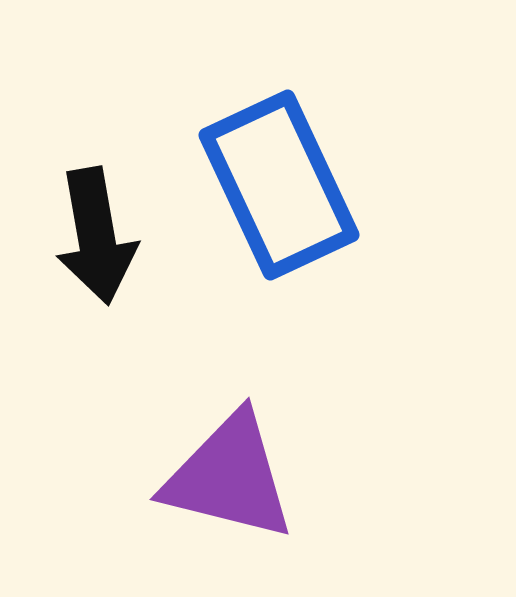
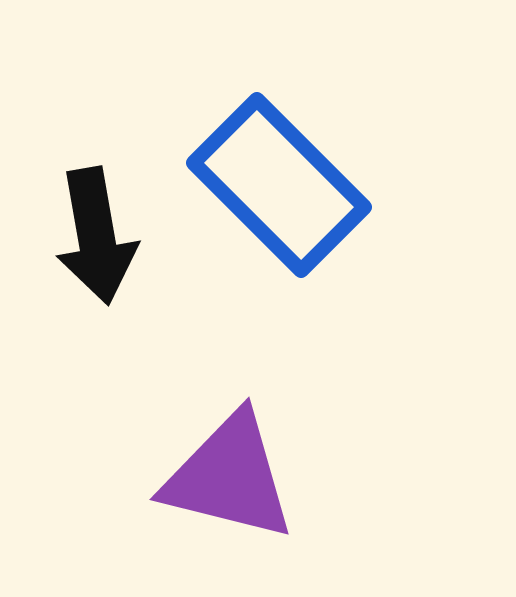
blue rectangle: rotated 20 degrees counterclockwise
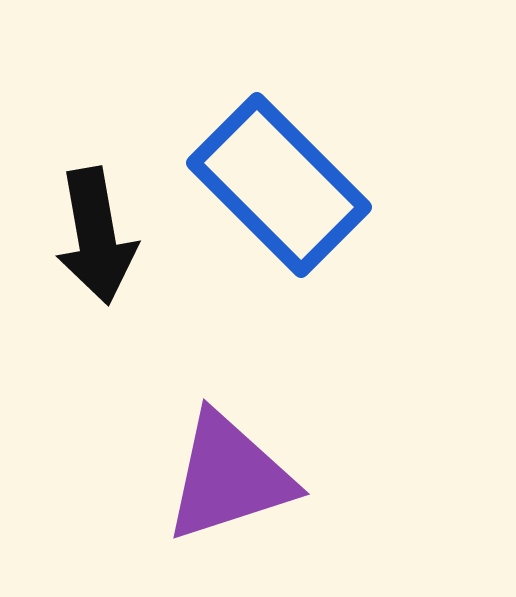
purple triangle: rotated 32 degrees counterclockwise
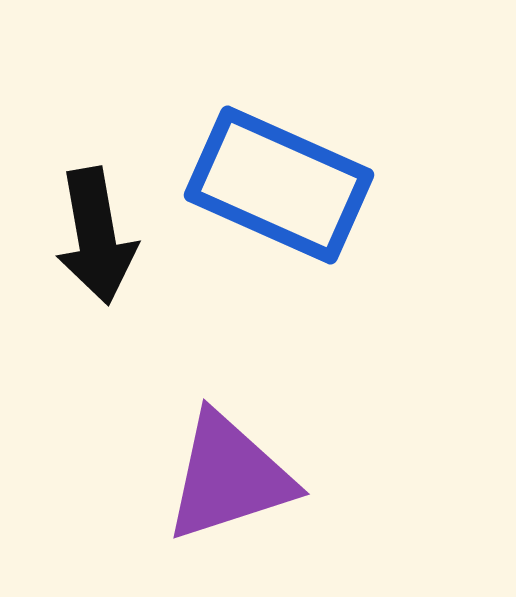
blue rectangle: rotated 21 degrees counterclockwise
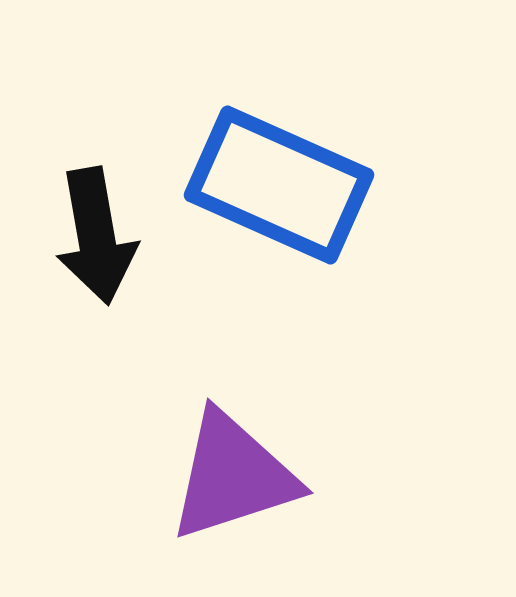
purple triangle: moved 4 px right, 1 px up
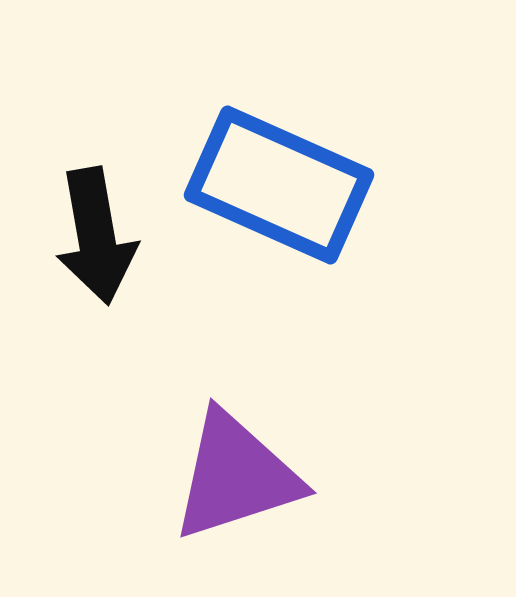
purple triangle: moved 3 px right
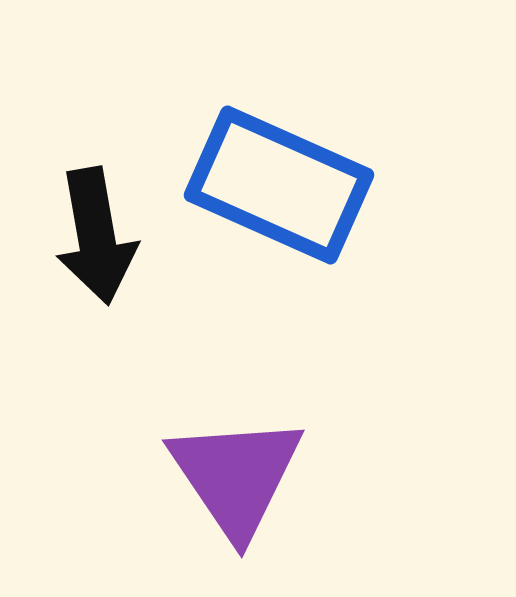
purple triangle: rotated 46 degrees counterclockwise
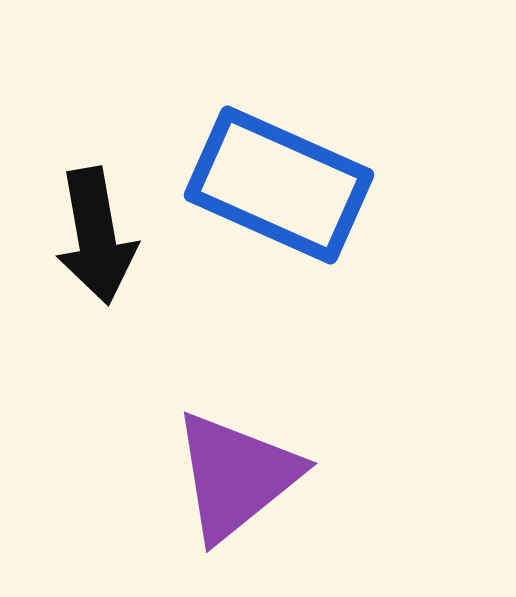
purple triangle: rotated 25 degrees clockwise
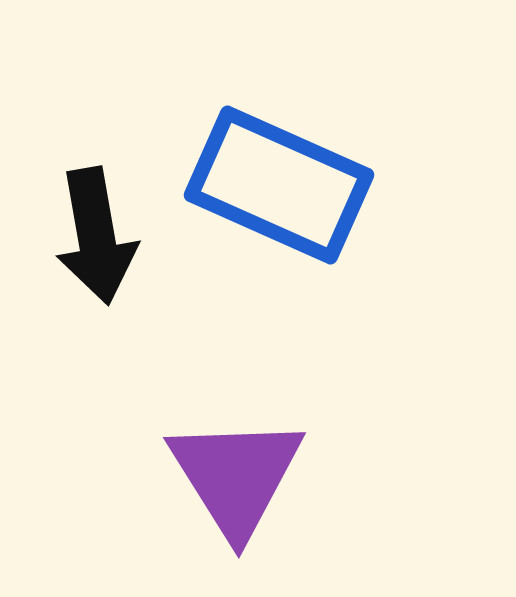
purple triangle: rotated 23 degrees counterclockwise
